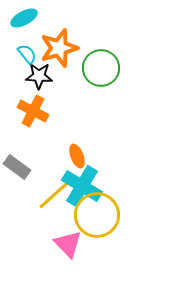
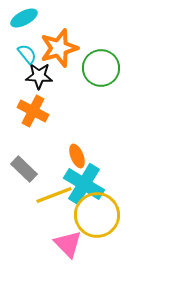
gray rectangle: moved 7 px right, 2 px down; rotated 8 degrees clockwise
cyan cross: moved 2 px right, 2 px up
yellow line: rotated 21 degrees clockwise
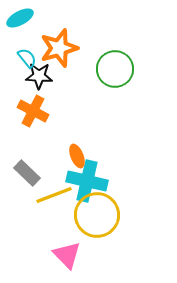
cyan ellipse: moved 4 px left
cyan semicircle: moved 4 px down
green circle: moved 14 px right, 1 px down
gray rectangle: moved 3 px right, 4 px down
cyan cross: moved 3 px right, 3 px up; rotated 18 degrees counterclockwise
pink triangle: moved 1 px left, 11 px down
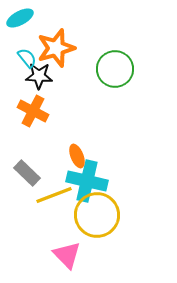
orange star: moved 3 px left
